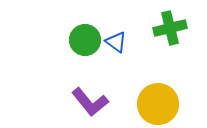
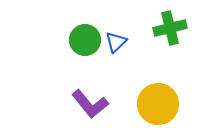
blue triangle: rotated 40 degrees clockwise
purple L-shape: moved 2 px down
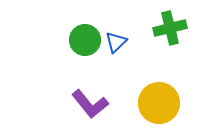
yellow circle: moved 1 px right, 1 px up
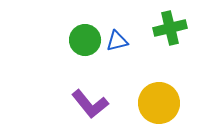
blue triangle: moved 1 px right, 1 px up; rotated 30 degrees clockwise
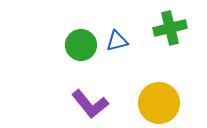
green circle: moved 4 px left, 5 px down
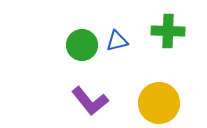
green cross: moved 2 px left, 3 px down; rotated 16 degrees clockwise
green circle: moved 1 px right
purple L-shape: moved 3 px up
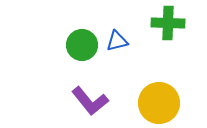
green cross: moved 8 px up
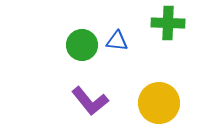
blue triangle: rotated 20 degrees clockwise
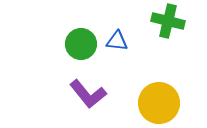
green cross: moved 2 px up; rotated 12 degrees clockwise
green circle: moved 1 px left, 1 px up
purple L-shape: moved 2 px left, 7 px up
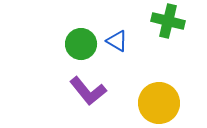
blue triangle: rotated 25 degrees clockwise
purple L-shape: moved 3 px up
